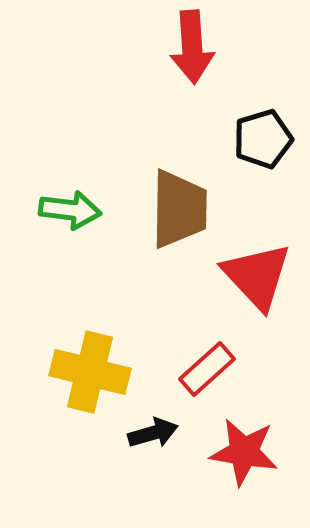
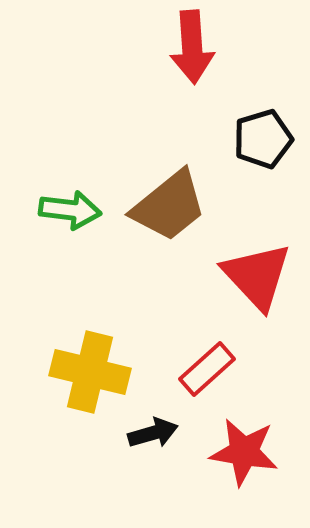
brown trapezoid: moved 10 px left, 3 px up; rotated 50 degrees clockwise
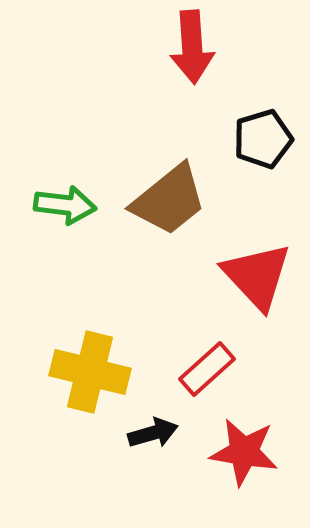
brown trapezoid: moved 6 px up
green arrow: moved 5 px left, 5 px up
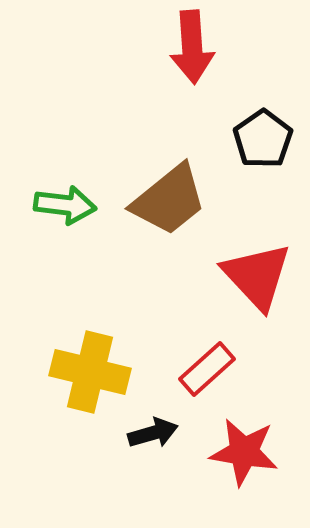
black pentagon: rotated 18 degrees counterclockwise
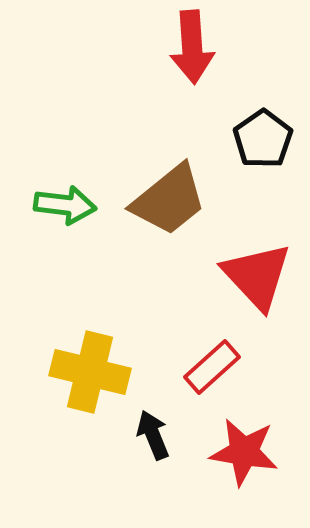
red rectangle: moved 5 px right, 2 px up
black arrow: moved 2 px down; rotated 96 degrees counterclockwise
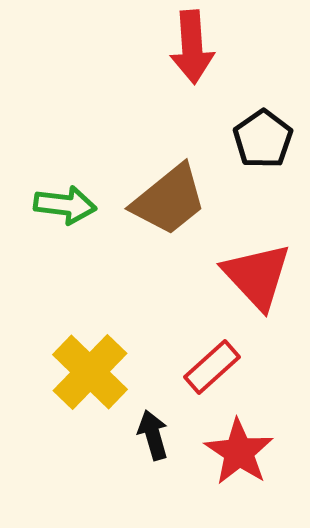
yellow cross: rotated 30 degrees clockwise
black arrow: rotated 6 degrees clockwise
red star: moved 5 px left; rotated 24 degrees clockwise
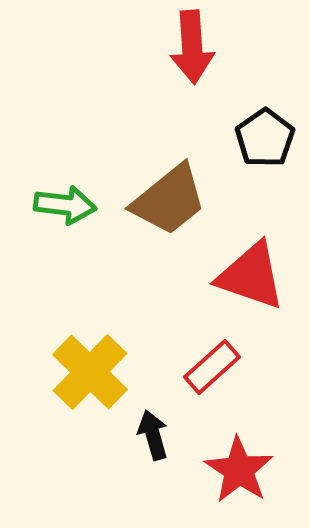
black pentagon: moved 2 px right, 1 px up
red triangle: moved 6 px left; rotated 28 degrees counterclockwise
red star: moved 18 px down
